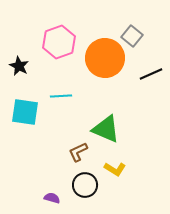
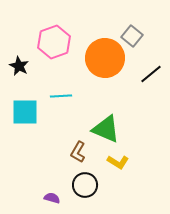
pink hexagon: moved 5 px left
black line: rotated 15 degrees counterclockwise
cyan square: rotated 8 degrees counterclockwise
brown L-shape: rotated 35 degrees counterclockwise
yellow L-shape: moved 3 px right, 7 px up
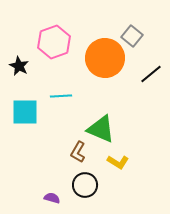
green triangle: moved 5 px left
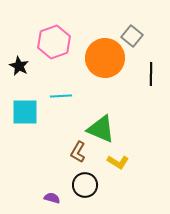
black line: rotated 50 degrees counterclockwise
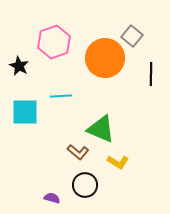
brown L-shape: rotated 80 degrees counterclockwise
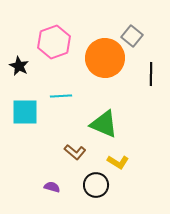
green triangle: moved 3 px right, 5 px up
brown L-shape: moved 3 px left
black circle: moved 11 px right
purple semicircle: moved 11 px up
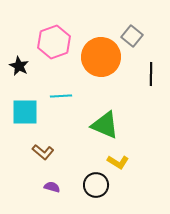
orange circle: moved 4 px left, 1 px up
green triangle: moved 1 px right, 1 px down
brown L-shape: moved 32 px left
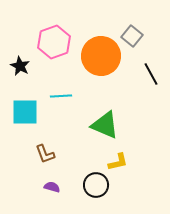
orange circle: moved 1 px up
black star: moved 1 px right
black line: rotated 30 degrees counterclockwise
brown L-shape: moved 2 px right, 2 px down; rotated 30 degrees clockwise
yellow L-shape: rotated 45 degrees counterclockwise
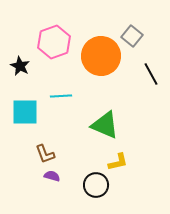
purple semicircle: moved 11 px up
